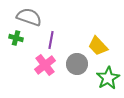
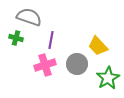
pink cross: rotated 20 degrees clockwise
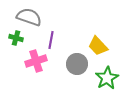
pink cross: moved 9 px left, 4 px up
green star: moved 1 px left
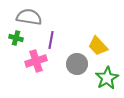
gray semicircle: rotated 10 degrees counterclockwise
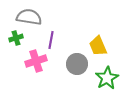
green cross: rotated 32 degrees counterclockwise
yellow trapezoid: rotated 20 degrees clockwise
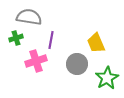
yellow trapezoid: moved 2 px left, 3 px up
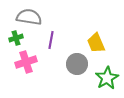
pink cross: moved 10 px left, 1 px down
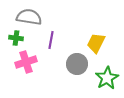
green cross: rotated 24 degrees clockwise
yellow trapezoid: rotated 50 degrees clockwise
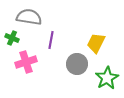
green cross: moved 4 px left; rotated 16 degrees clockwise
